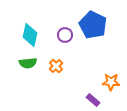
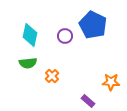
purple circle: moved 1 px down
orange cross: moved 4 px left, 10 px down
purple rectangle: moved 5 px left, 1 px down
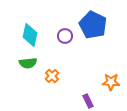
purple rectangle: rotated 24 degrees clockwise
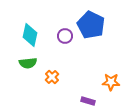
blue pentagon: moved 2 px left
orange cross: moved 1 px down
purple rectangle: rotated 48 degrees counterclockwise
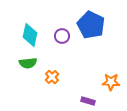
purple circle: moved 3 px left
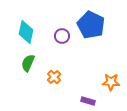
cyan diamond: moved 4 px left, 3 px up
green semicircle: rotated 120 degrees clockwise
orange cross: moved 2 px right
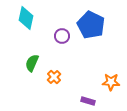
cyan diamond: moved 14 px up
green semicircle: moved 4 px right
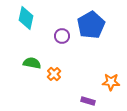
blue pentagon: rotated 16 degrees clockwise
green semicircle: rotated 78 degrees clockwise
orange cross: moved 3 px up
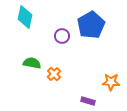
cyan diamond: moved 1 px left, 1 px up
